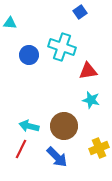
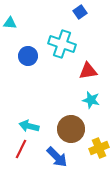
cyan cross: moved 3 px up
blue circle: moved 1 px left, 1 px down
brown circle: moved 7 px right, 3 px down
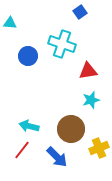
cyan star: rotated 30 degrees counterclockwise
red line: moved 1 px right, 1 px down; rotated 12 degrees clockwise
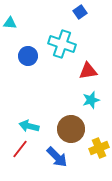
red line: moved 2 px left, 1 px up
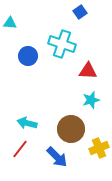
red triangle: rotated 12 degrees clockwise
cyan arrow: moved 2 px left, 3 px up
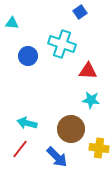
cyan triangle: moved 2 px right
cyan star: rotated 24 degrees clockwise
yellow cross: rotated 30 degrees clockwise
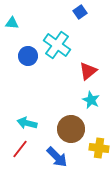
cyan cross: moved 5 px left, 1 px down; rotated 16 degrees clockwise
red triangle: rotated 42 degrees counterclockwise
cyan star: rotated 18 degrees clockwise
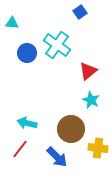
blue circle: moved 1 px left, 3 px up
yellow cross: moved 1 px left
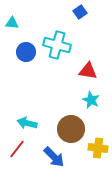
cyan cross: rotated 20 degrees counterclockwise
blue circle: moved 1 px left, 1 px up
red triangle: rotated 48 degrees clockwise
red line: moved 3 px left
blue arrow: moved 3 px left
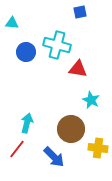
blue square: rotated 24 degrees clockwise
red triangle: moved 10 px left, 2 px up
cyan arrow: rotated 90 degrees clockwise
